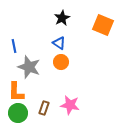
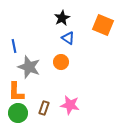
blue triangle: moved 9 px right, 5 px up
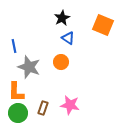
brown rectangle: moved 1 px left
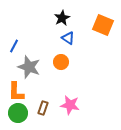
blue line: rotated 40 degrees clockwise
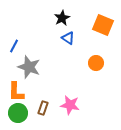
orange circle: moved 35 px right, 1 px down
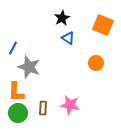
blue line: moved 1 px left, 2 px down
brown rectangle: rotated 16 degrees counterclockwise
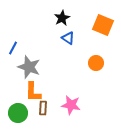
orange L-shape: moved 17 px right
pink star: moved 1 px right
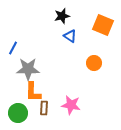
black star: moved 2 px up; rotated 14 degrees clockwise
blue triangle: moved 2 px right, 2 px up
orange circle: moved 2 px left
gray star: moved 1 px left, 2 px down; rotated 20 degrees counterclockwise
brown rectangle: moved 1 px right
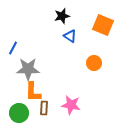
green circle: moved 1 px right
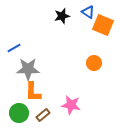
blue triangle: moved 18 px right, 24 px up
blue line: moved 1 px right; rotated 32 degrees clockwise
brown rectangle: moved 1 px left, 7 px down; rotated 48 degrees clockwise
